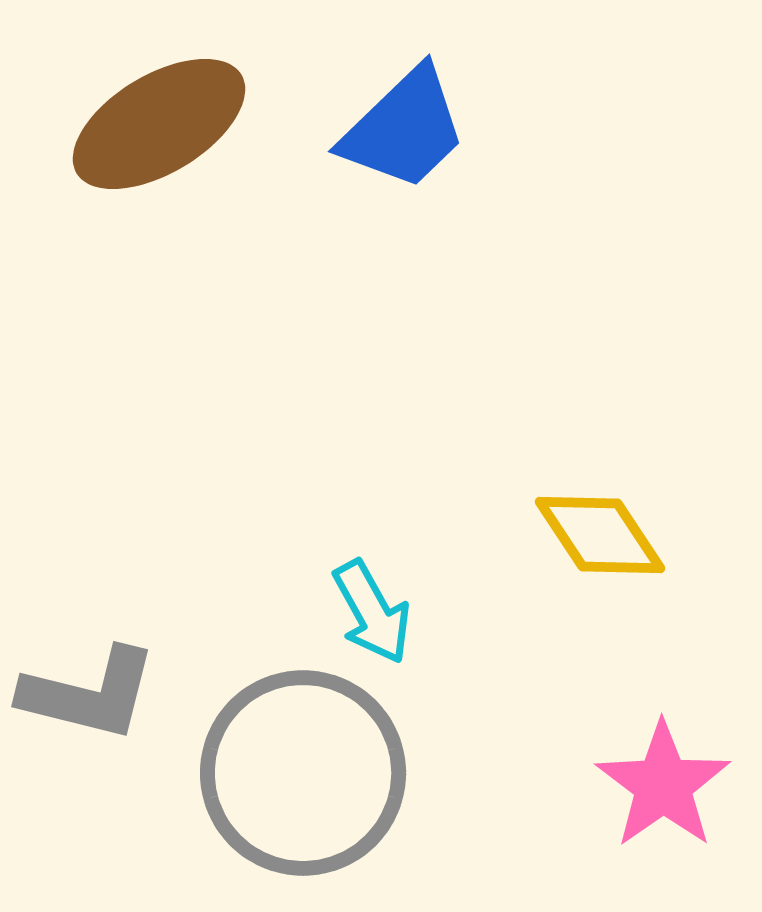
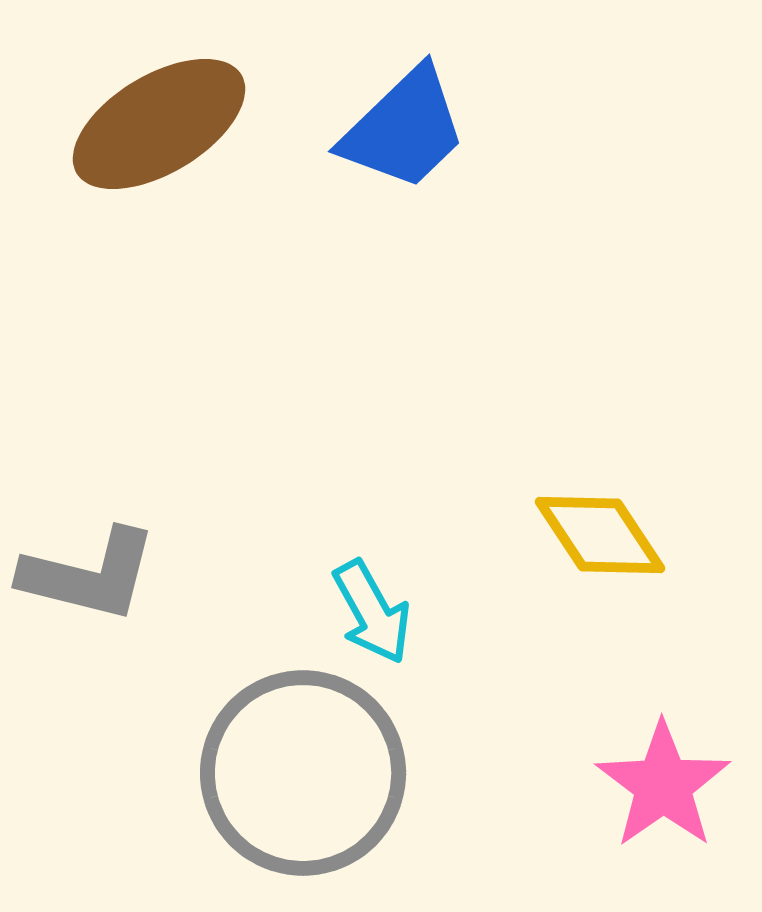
gray L-shape: moved 119 px up
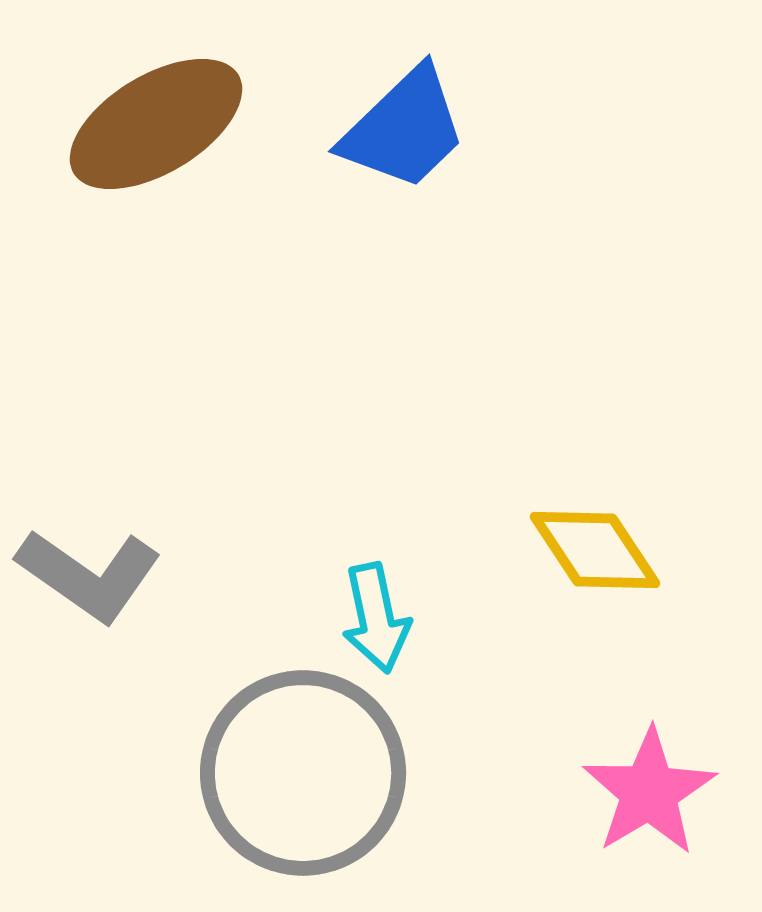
brown ellipse: moved 3 px left
yellow diamond: moved 5 px left, 15 px down
gray L-shape: rotated 21 degrees clockwise
cyan arrow: moved 4 px right, 6 px down; rotated 17 degrees clockwise
pink star: moved 14 px left, 7 px down; rotated 4 degrees clockwise
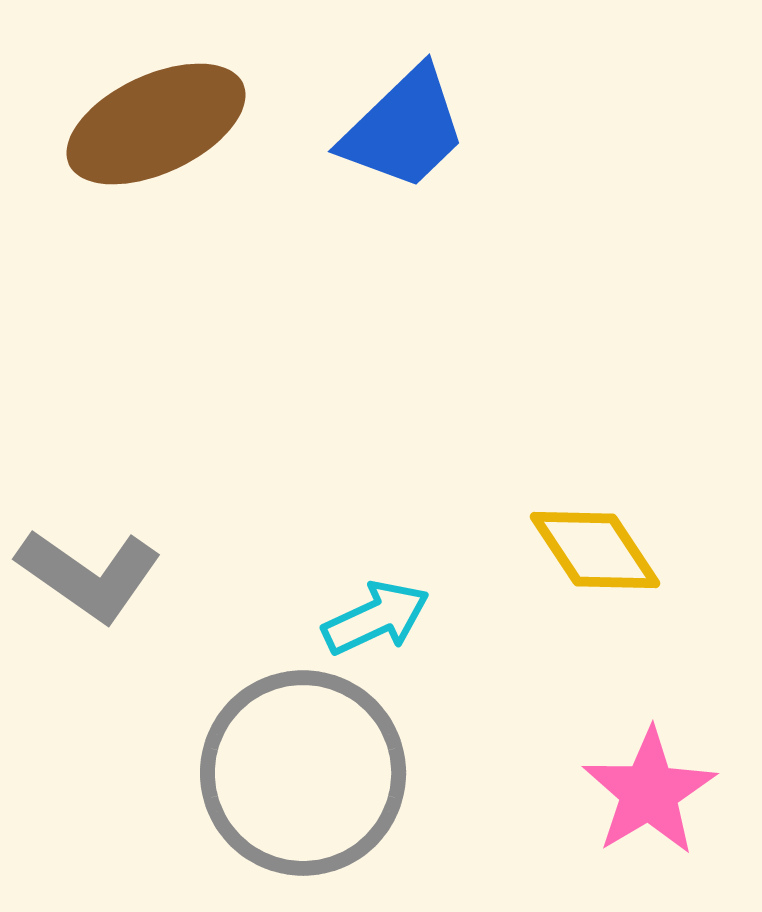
brown ellipse: rotated 6 degrees clockwise
cyan arrow: rotated 103 degrees counterclockwise
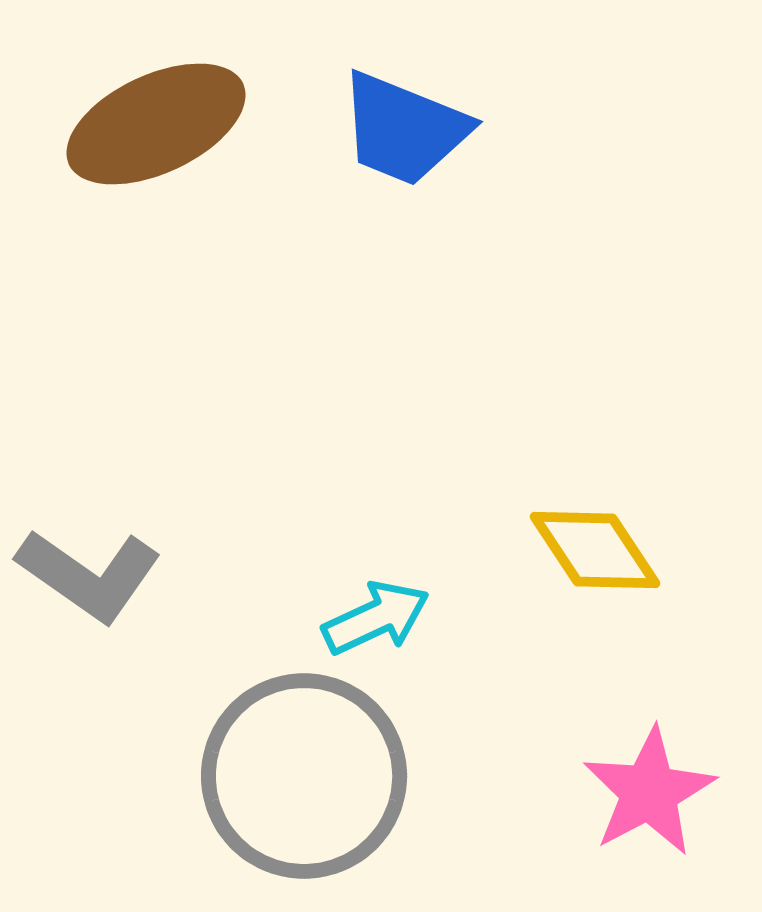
blue trapezoid: rotated 66 degrees clockwise
gray circle: moved 1 px right, 3 px down
pink star: rotated 3 degrees clockwise
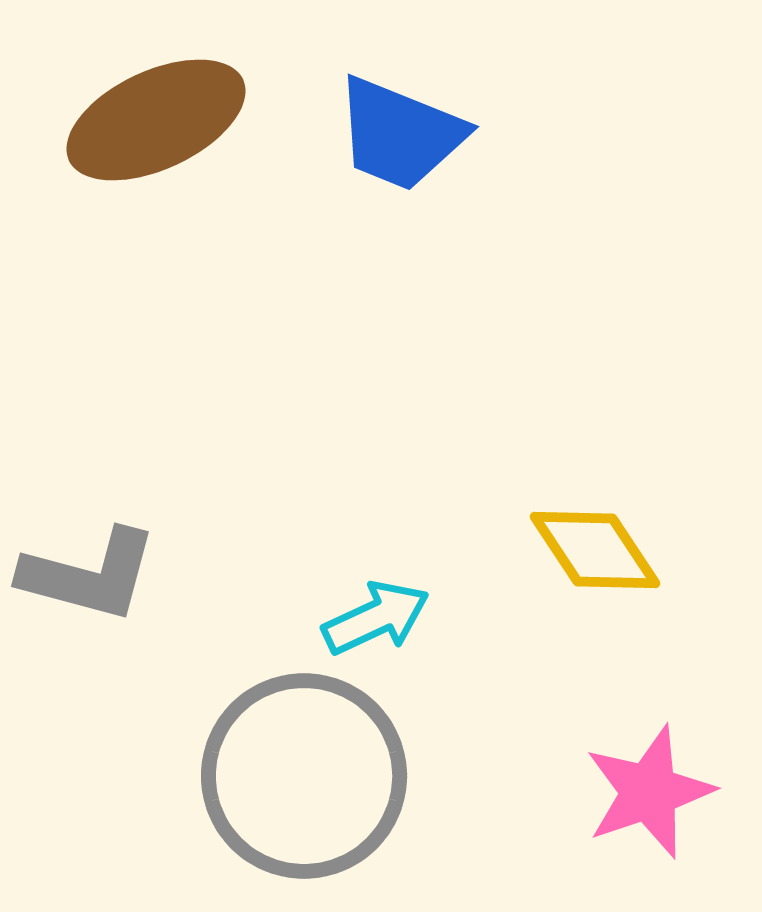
brown ellipse: moved 4 px up
blue trapezoid: moved 4 px left, 5 px down
gray L-shape: rotated 20 degrees counterclockwise
pink star: rotated 9 degrees clockwise
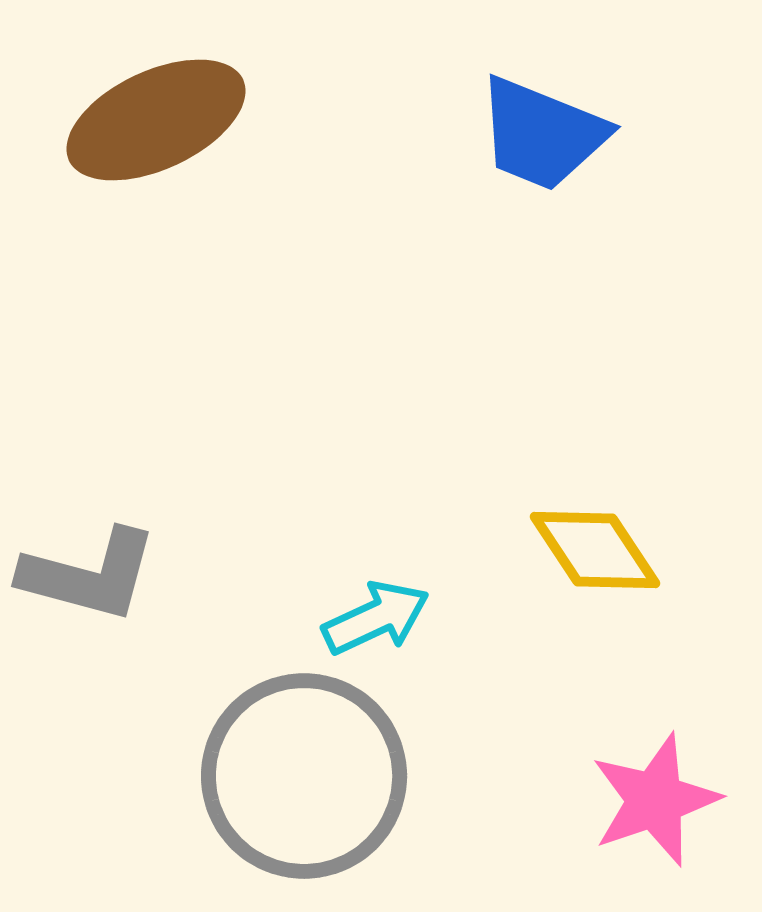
blue trapezoid: moved 142 px right
pink star: moved 6 px right, 8 px down
